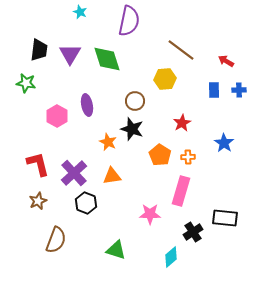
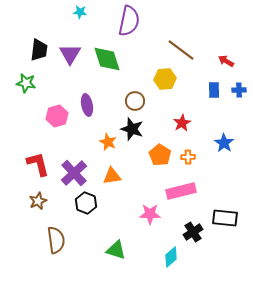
cyan star: rotated 16 degrees counterclockwise
pink hexagon: rotated 15 degrees clockwise
pink rectangle: rotated 60 degrees clockwise
brown semicircle: rotated 28 degrees counterclockwise
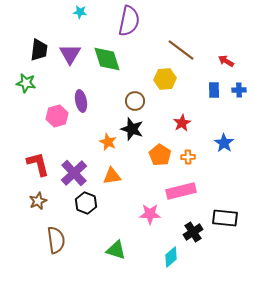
purple ellipse: moved 6 px left, 4 px up
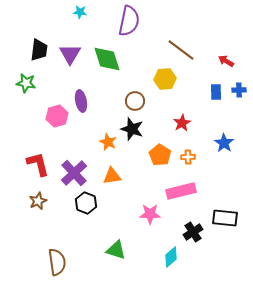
blue rectangle: moved 2 px right, 2 px down
brown semicircle: moved 1 px right, 22 px down
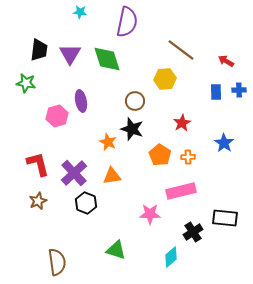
purple semicircle: moved 2 px left, 1 px down
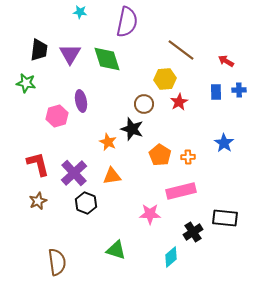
brown circle: moved 9 px right, 3 px down
red star: moved 3 px left, 21 px up
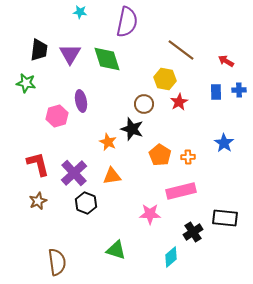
yellow hexagon: rotated 15 degrees clockwise
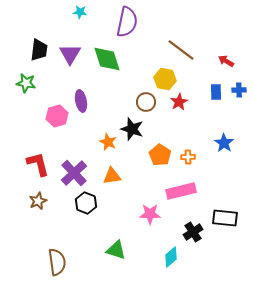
brown circle: moved 2 px right, 2 px up
